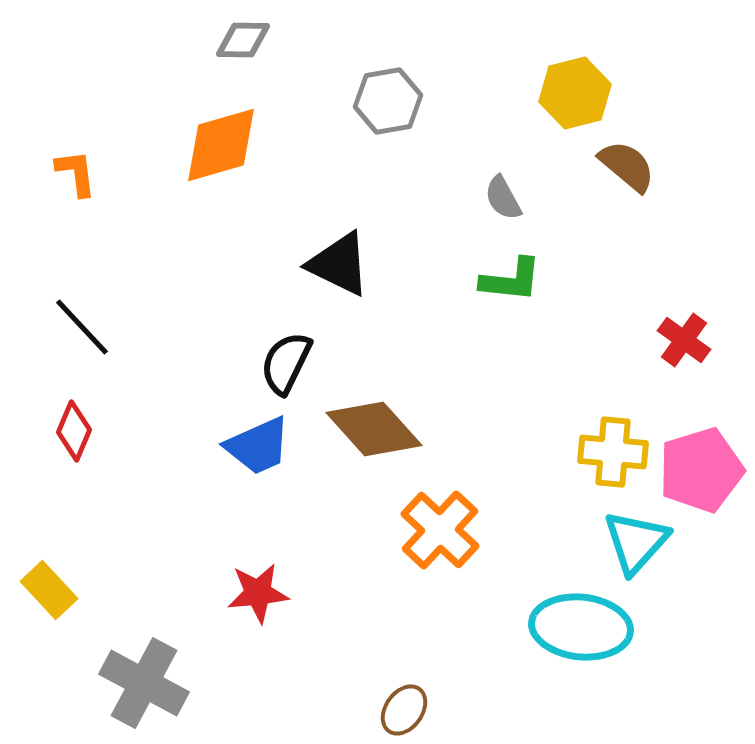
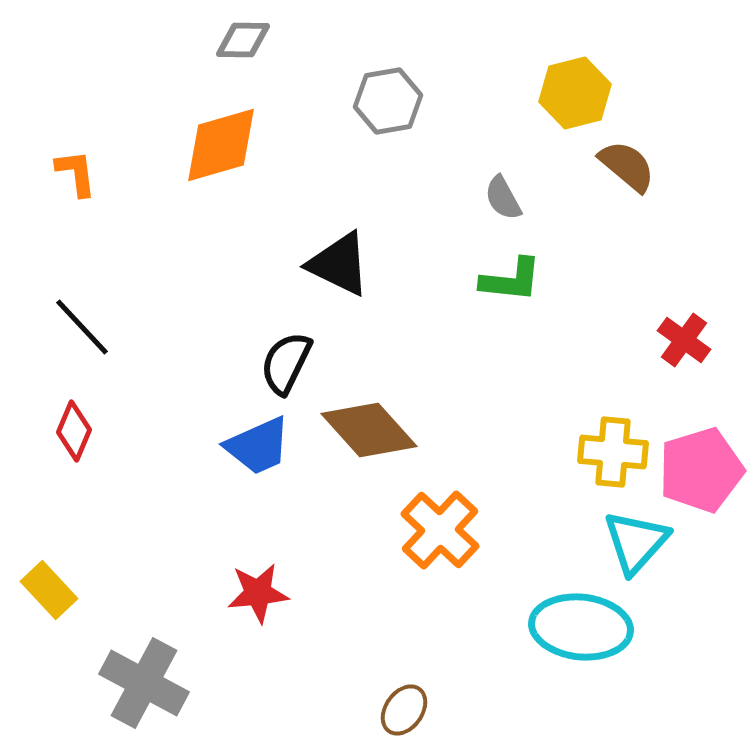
brown diamond: moved 5 px left, 1 px down
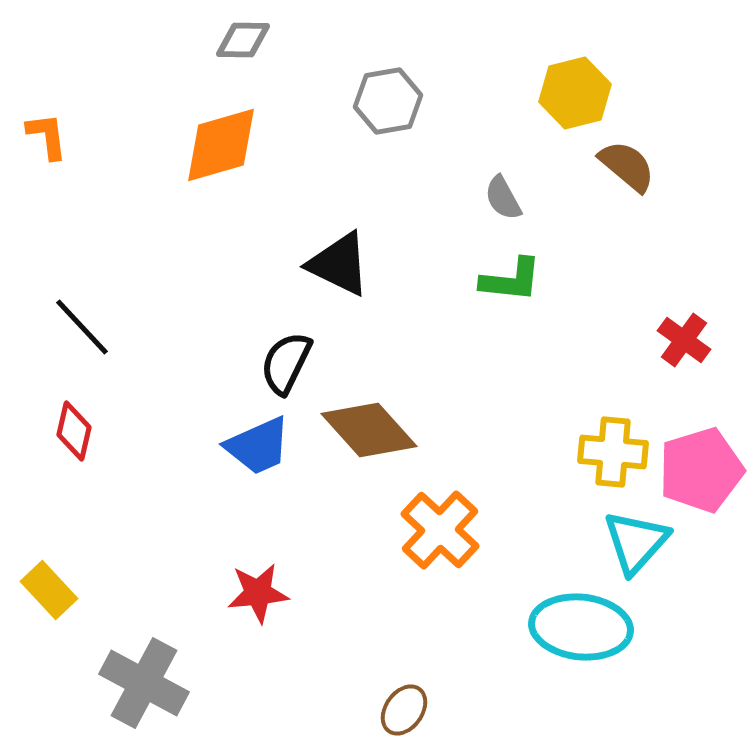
orange L-shape: moved 29 px left, 37 px up
red diamond: rotated 10 degrees counterclockwise
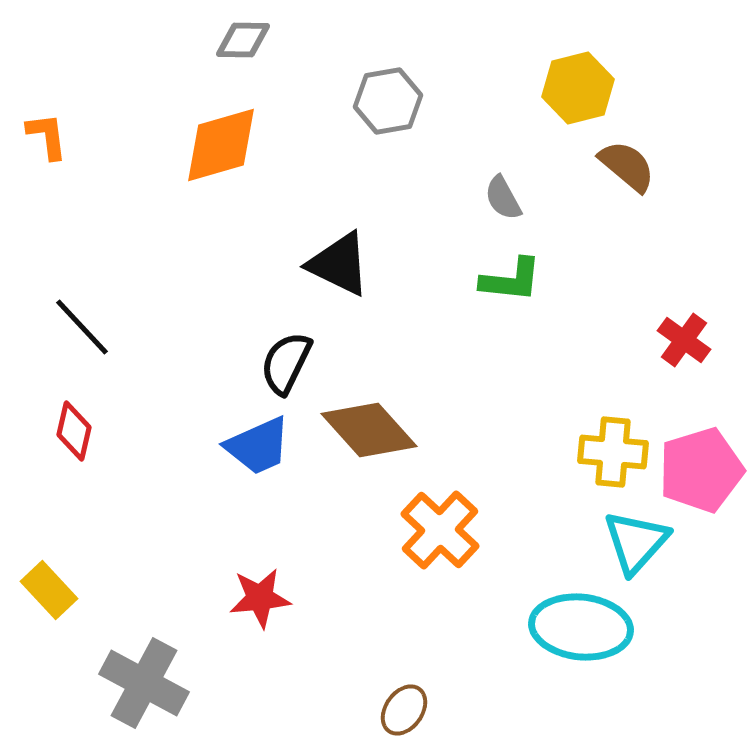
yellow hexagon: moved 3 px right, 5 px up
red star: moved 2 px right, 5 px down
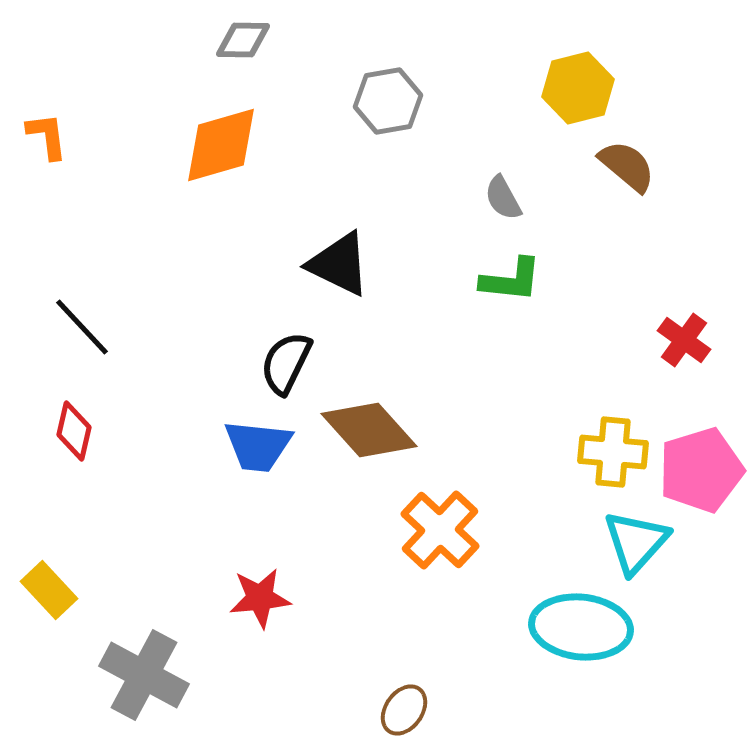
blue trapezoid: rotated 30 degrees clockwise
gray cross: moved 8 px up
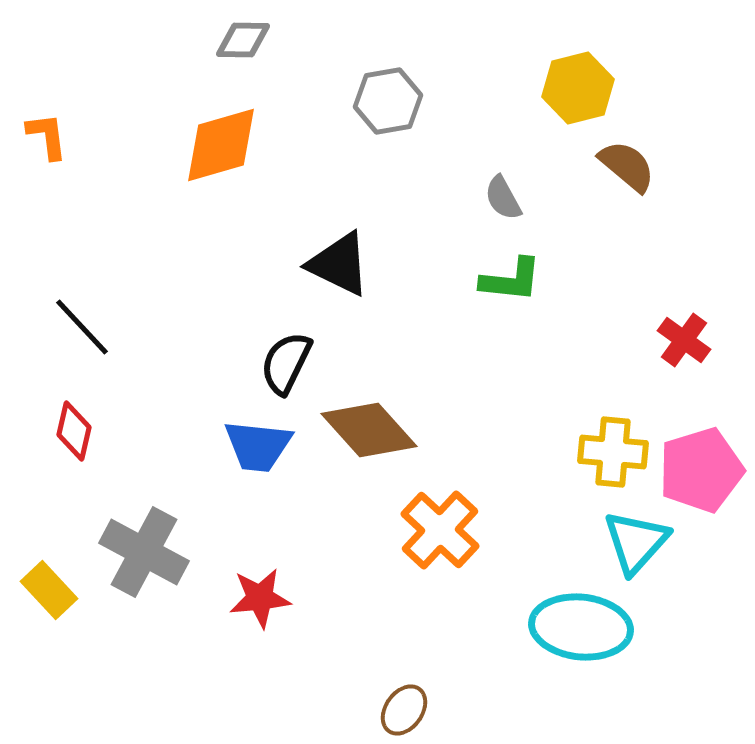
gray cross: moved 123 px up
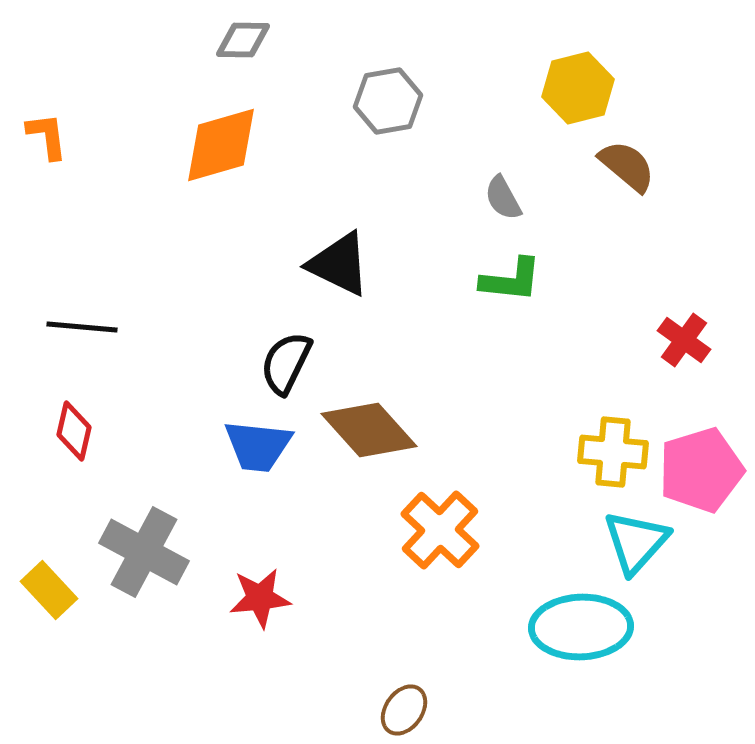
black line: rotated 42 degrees counterclockwise
cyan ellipse: rotated 8 degrees counterclockwise
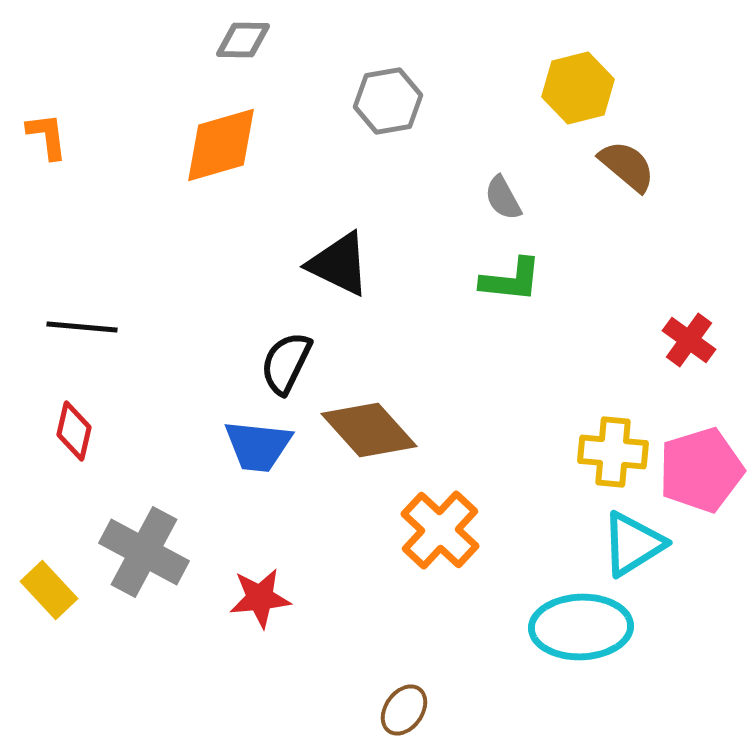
red cross: moved 5 px right
cyan triangle: moved 3 px left, 2 px down; rotated 16 degrees clockwise
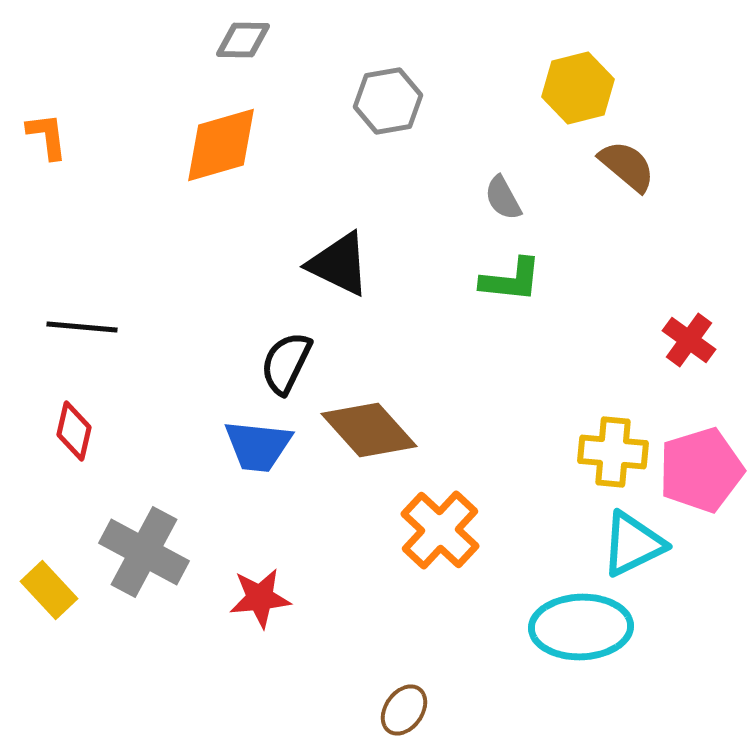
cyan triangle: rotated 6 degrees clockwise
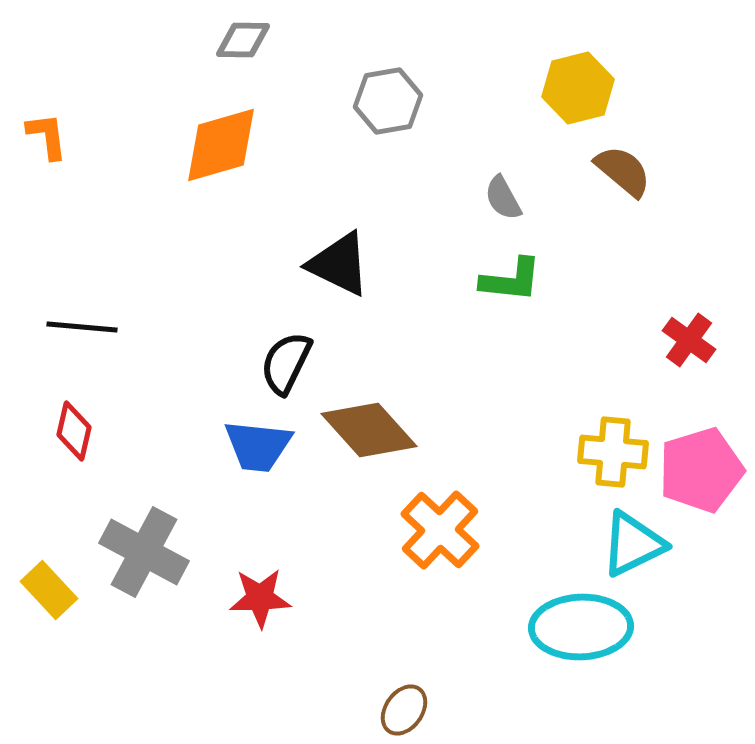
brown semicircle: moved 4 px left, 5 px down
red star: rotated 4 degrees clockwise
